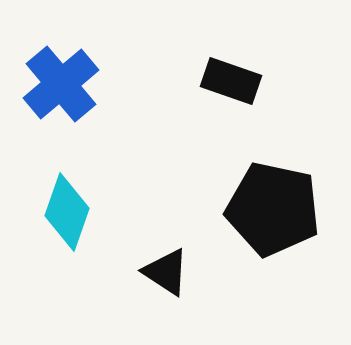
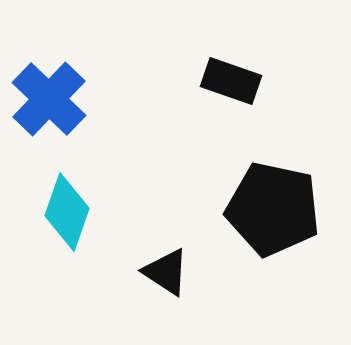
blue cross: moved 12 px left, 15 px down; rotated 6 degrees counterclockwise
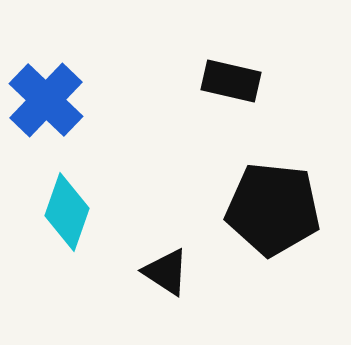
black rectangle: rotated 6 degrees counterclockwise
blue cross: moved 3 px left, 1 px down
black pentagon: rotated 6 degrees counterclockwise
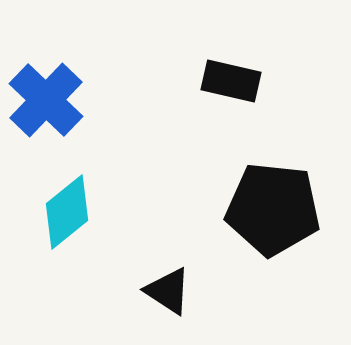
cyan diamond: rotated 32 degrees clockwise
black triangle: moved 2 px right, 19 px down
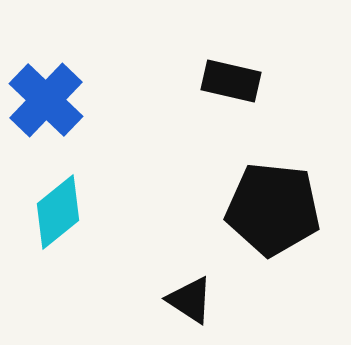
cyan diamond: moved 9 px left
black triangle: moved 22 px right, 9 px down
